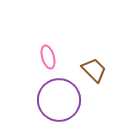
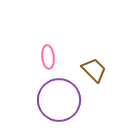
pink ellipse: rotated 10 degrees clockwise
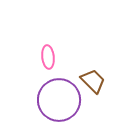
brown trapezoid: moved 1 px left, 11 px down
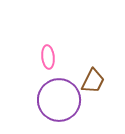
brown trapezoid: rotated 72 degrees clockwise
